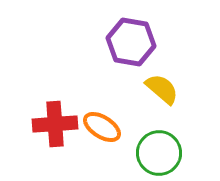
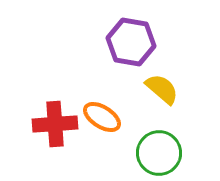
orange ellipse: moved 10 px up
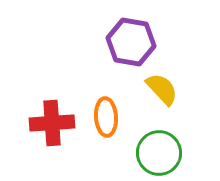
yellow semicircle: rotated 6 degrees clockwise
orange ellipse: moved 4 px right; rotated 54 degrees clockwise
red cross: moved 3 px left, 1 px up
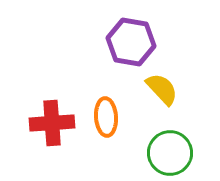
green circle: moved 11 px right
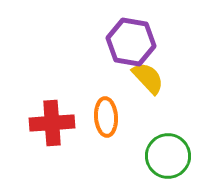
yellow semicircle: moved 14 px left, 11 px up
green circle: moved 2 px left, 3 px down
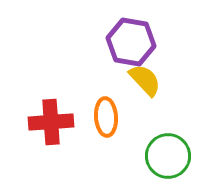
yellow semicircle: moved 3 px left, 2 px down
red cross: moved 1 px left, 1 px up
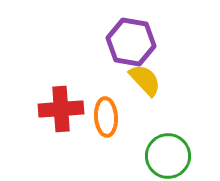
red cross: moved 10 px right, 13 px up
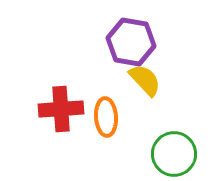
green circle: moved 6 px right, 2 px up
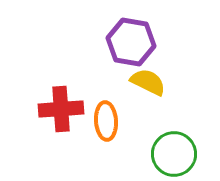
yellow semicircle: moved 3 px right, 2 px down; rotated 21 degrees counterclockwise
orange ellipse: moved 4 px down
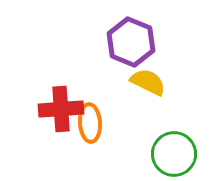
purple hexagon: rotated 12 degrees clockwise
orange ellipse: moved 16 px left, 2 px down
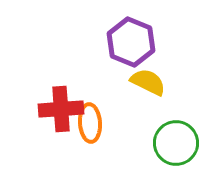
green circle: moved 2 px right, 11 px up
